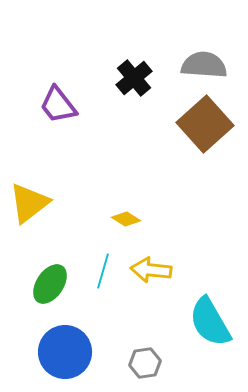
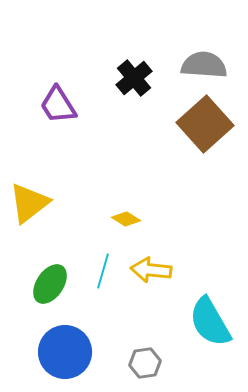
purple trapezoid: rotated 6 degrees clockwise
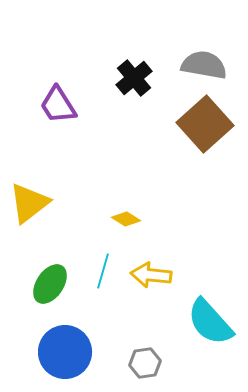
gray semicircle: rotated 6 degrees clockwise
yellow arrow: moved 5 px down
cyan semicircle: rotated 12 degrees counterclockwise
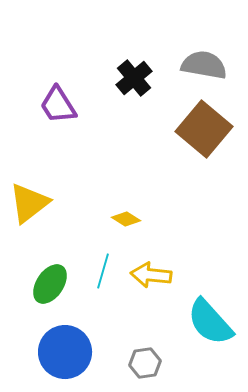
brown square: moved 1 px left, 5 px down; rotated 8 degrees counterclockwise
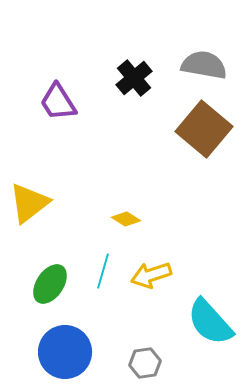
purple trapezoid: moved 3 px up
yellow arrow: rotated 24 degrees counterclockwise
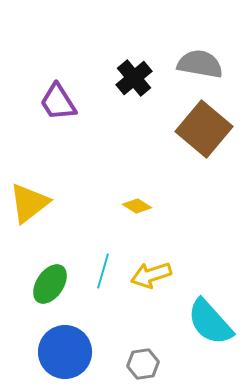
gray semicircle: moved 4 px left, 1 px up
yellow diamond: moved 11 px right, 13 px up
gray hexagon: moved 2 px left, 1 px down
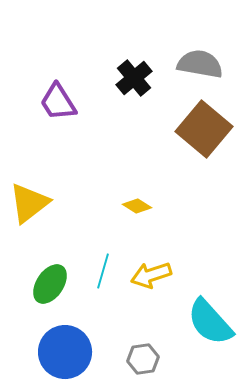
gray hexagon: moved 5 px up
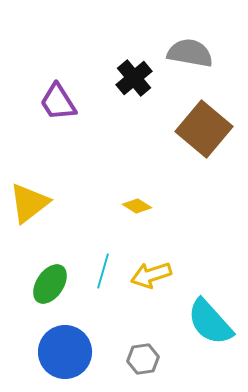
gray semicircle: moved 10 px left, 11 px up
